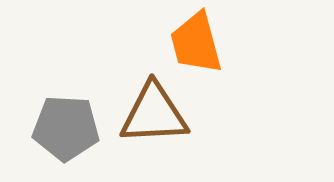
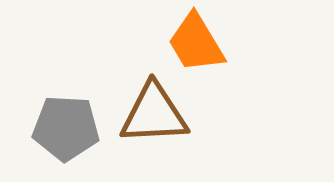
orange trapezoid: rotated 16 degrees counterclockwise
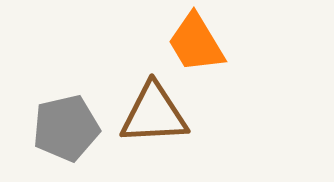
gray pentagon: rotated 16 degrees counterclockwise
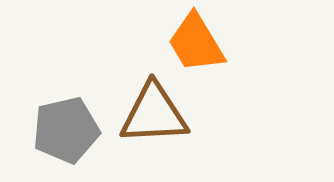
gray pentagon: moved 2 px down
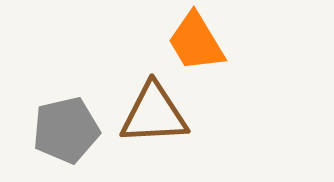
orange trapezoid: moved 1 px up
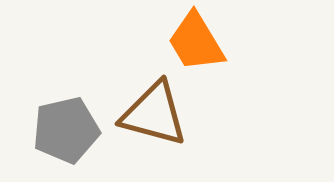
brown triangle: rotated 18 degrees clockwise
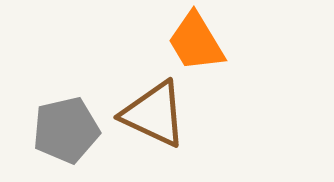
brown triangle: rotated 10 degrees clockwise
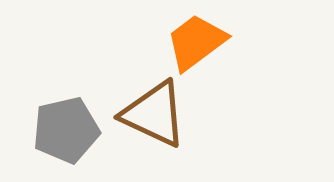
orange trapezoid: rotated 84 degrees clockwise
